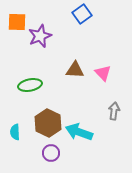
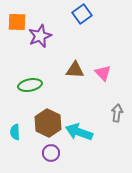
gray arrow: moved 3 px right, 2 px down
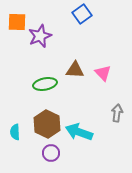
green ellipse: moved 15 px right, 1 px up
brown hexagon: moved 1 px left, 1 px down
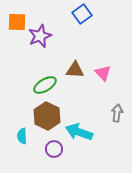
green ellipse: moved 1 px down; rotated 20 degrees counterclockwise
brown hexagon: moved 8 px up
cyan semicircle: moved 7 px right, 4 px down
purple circle: moved 3 px right, 4 px up
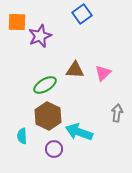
pink triangle: rotated 30 degrees clockwise
brown hexagon: moved 1 px right
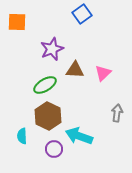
purple star: moved 12 px right, 13 px down
cyan arrow: moved 4 px down
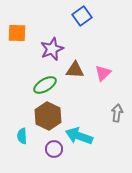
blue square: moved 2 px down
orange square: moved 11 px down
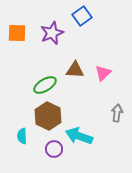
purple star: moved 16 px up
